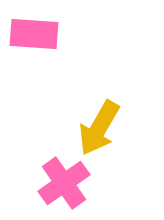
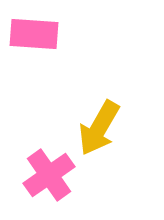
pink cross: moved 15 px left, 8 px up
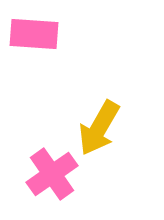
pink cross: moved 3 px right, 1 px up
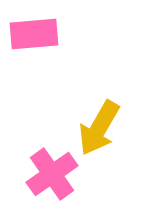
pink rectangle: rotated 9 degrees counterclockwise
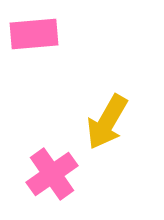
yellow arrow: moved 8 px right, 6 px up
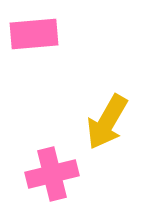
pink cross: rotated 21 degrees clockwise
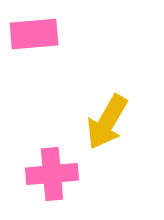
pink cross: rotated 9 degrees clockwise
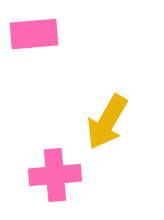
pink cross: moved 3 px right, 1 px down
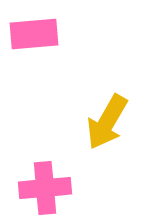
pink cross: moved 10 px left, 13 px down
